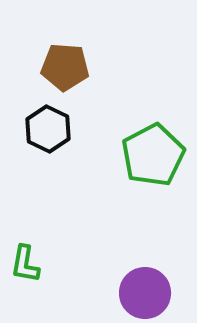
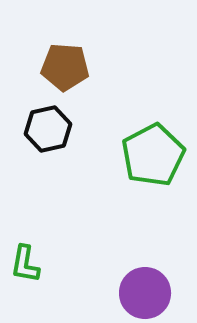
black hexagon: rotated 21 degrees clockwise
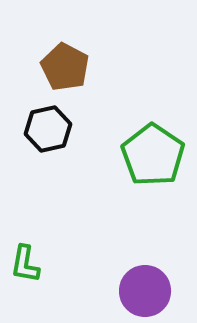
brown pentagon: rotated 24 degrees clockwise
green pentagon: rotated 10 degrees counterclockwise
purple circle: moved 2 px up
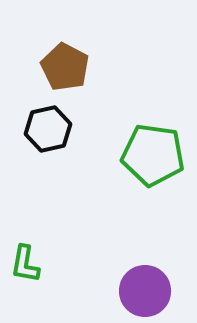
green pentagon: rotated 26 degrees counterclockwise
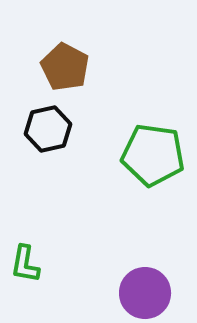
purple circle: moved 2 px down
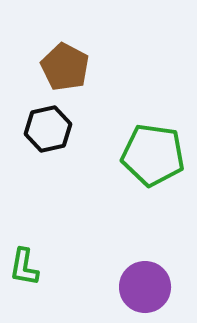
green L-shape: moved 1 px left, 3 px down
purple circle: moved 6 px up
